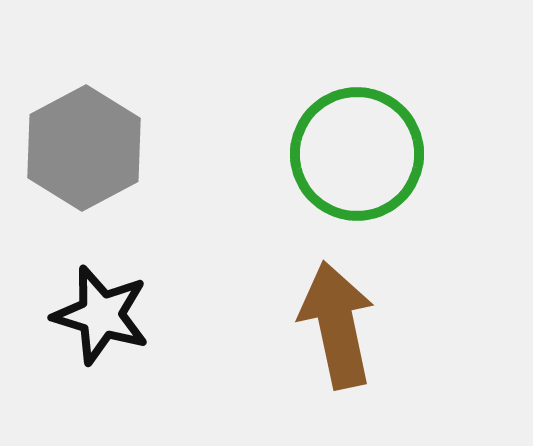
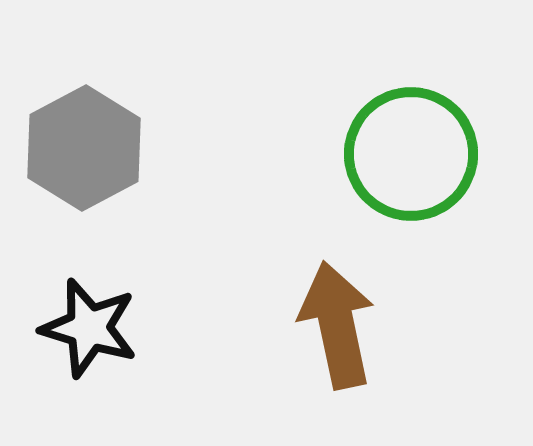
green circle: moved 54 px right
black star: moved 12 px left, 13 px down
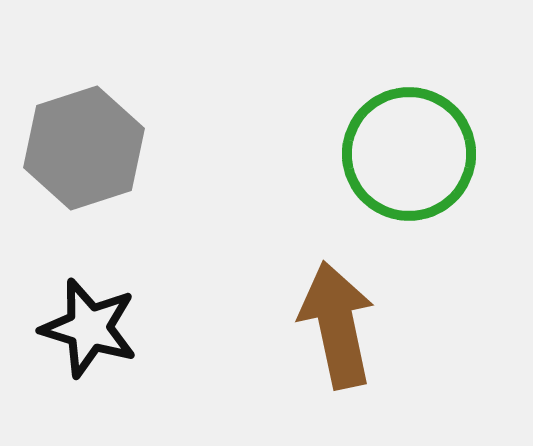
gray hexagon: rotated 10 degrees clockwise
green circle: moved 2 px left
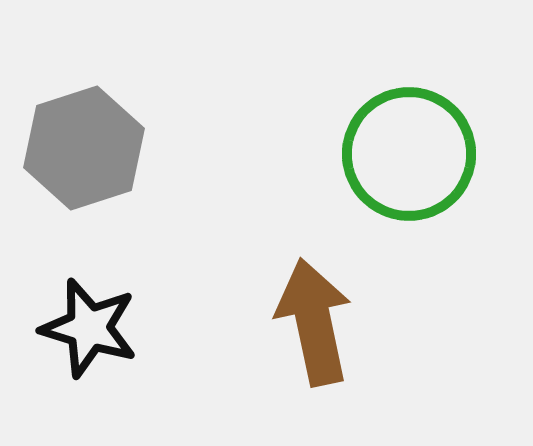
brown arrow: moved 23 px left, 3 px up
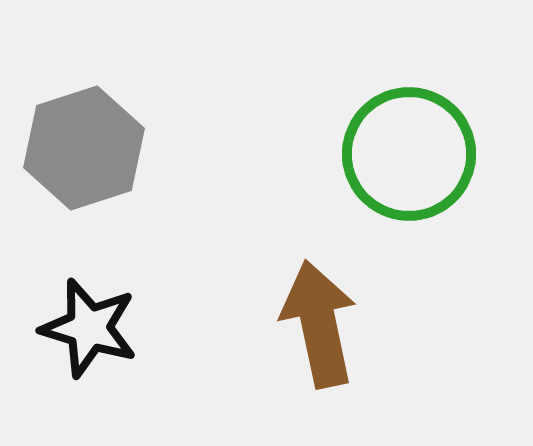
brown arrow: moved 5 px right, 2 px down
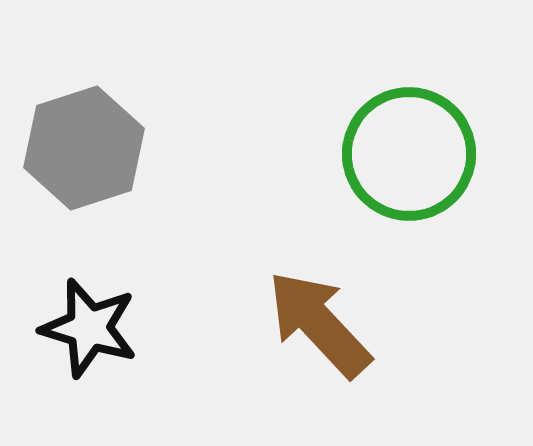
brown arrow: rotated 31 degrees counterclockwise
